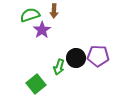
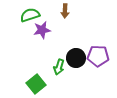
brown arrow: moved 11 px right
purple star: rotated 24 degrees clockwise
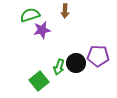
black circle: moved 5 px down
green square: moved 3 px right, 3 px up
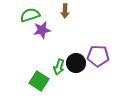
green square: rotated 18 degrees counterclockwise
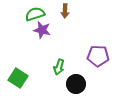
green semicircle: moved 5 px right, 1 px up
purple star: rotated 24 degrees clockwise
black circle: moved 21 px down
green square: moved 21 px left, 3 px up
